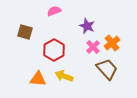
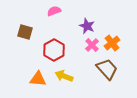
pink cross: moved 1 px left, 2 px up
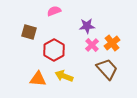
purple star: rotated 28 degrees counterclockwise
brown square: moved 4 px right
